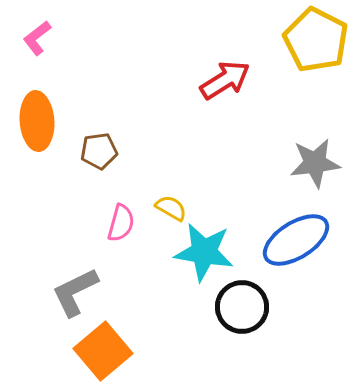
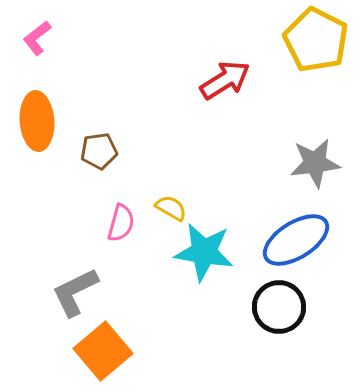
black circle: moved 37 px right
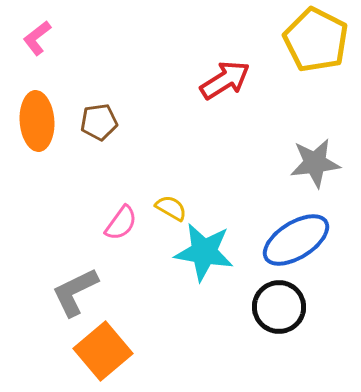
brown pentagon: moved 29 px up
pink semicircle: rotated 21 degrees clockwise
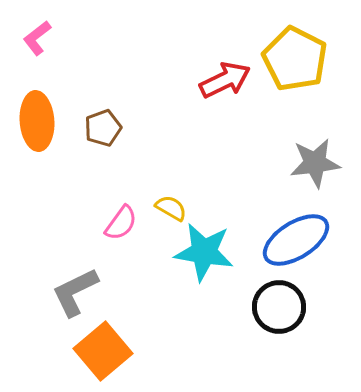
yellow pentagon: moved 21 px left, 19 px down
red arrow: rotated 6 degrees clockwise
brown pentagon: moved 4 px right, 6 px down; rotated 12 degrees counterclockwise
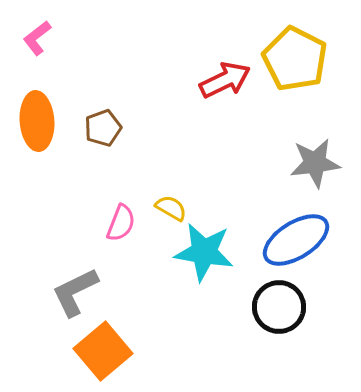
pink semicircle: rotated 15 degrees counterclockwise
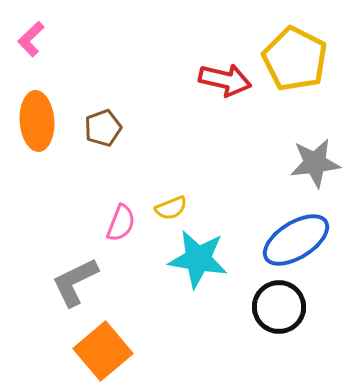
pink L-shape: moved 6 px left, 1 px down; rotated 6 degrees counterclockwise
red arrow: rotated 39 degrees clockwise
yellow semicircle: rotated 128 degrees clockwise
cyan star: moved 6 px left, 7 px down
gray L-shape: moved 10 px up
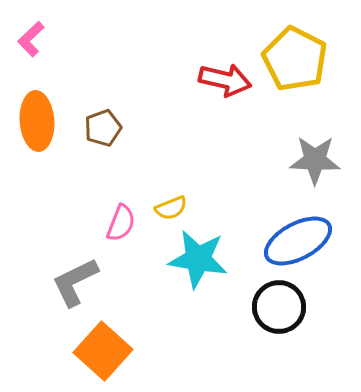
gray star: moved 3 px up; rotated 9 degrees clockwise
blue ellipse: moved 2 px right, 1 px down; rotated 4 degrees clockwise
orange square: rotated 8 degrees counterclockwise
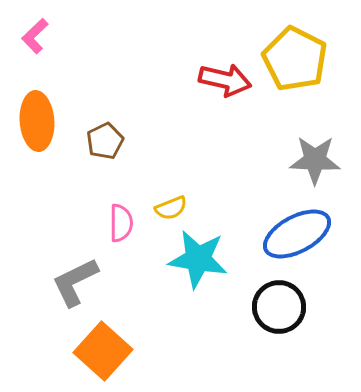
pink L-shape: moved 4 px right, 3 px up
brown pentagon: moved 2 px right, 13 px down; rotated 6 degrees counterclockwise
pink semicircle: rotated 21 degrees counterclockwise
blue ellipse: moved 1 px left, 7 px up
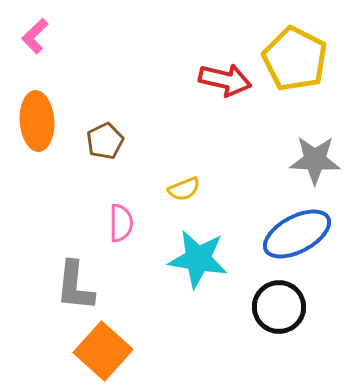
yellow semicircle: moved 13 px right, 19 px up
gray L-shape: moved 4 px down; rotated 58 degrees counterclockwise
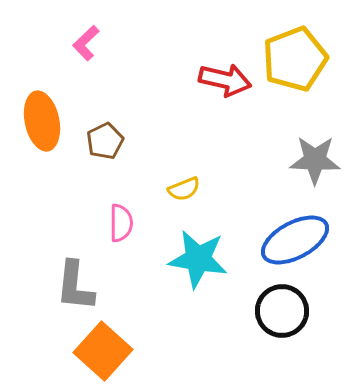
pink L-shape: moved 51 px right, 7 px down
yellow pentagon: rotated 24 degrees clockwise
orange ellipse: moved 5 px right; rotated 8 degrees counterclockwise
blue ellipse: moved 2 px left, 6 px down
black circle: moved 3 px right, 4 px down
